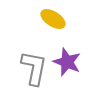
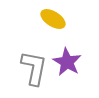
purple star: rotated 8 degrees clockwise
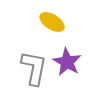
yellow ellipse: moved 1 px left, 3 px down
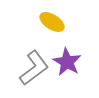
gray L-shape: rotated 42 degrees clockwise
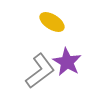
gray L-shape: moved 6 px right, 3 px down
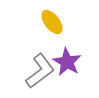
yellow ellipse: rotated 20 degrees clockwise
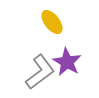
gray L-shape: moved 1 px down
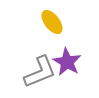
gray L-shape: rotated 15 degrees clockwise
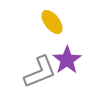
purple star: moved 2 px up; rotated 8 degrees clockwise
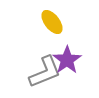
gray L-shape: moved 5 px right
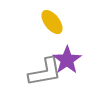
gray L-shape: rotated 12 degrees clockwise
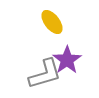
gray L-shape: moved 2 px down; rotated 6 degrees counterclockwise
